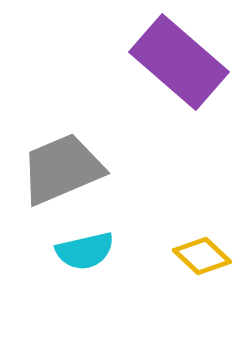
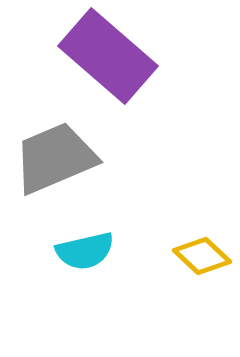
purple rectangle: moved 71 px left, 6 px up
gray trapezoid: moved 7 px left, 11 px up
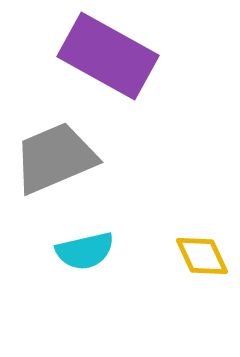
purple rectangle: rotated 12 degrees counterclockwise
yellow diamond: rotated 22 degrees clockwise
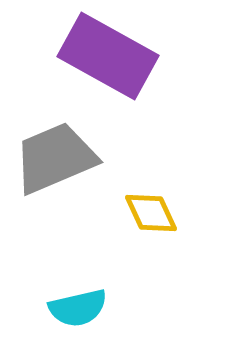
cyan semicircle: moved 7 px left, 57 px down
yellow diamond: moved 51 px left, 43 px up
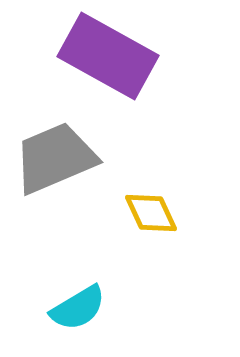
cyan semicircle: rotated 18 degrees counterclockwise
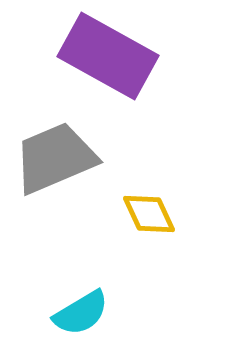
yellow diamond: moved 2 px left, 1 px down
cyan semicircle: moved 3 px right, 5 px down
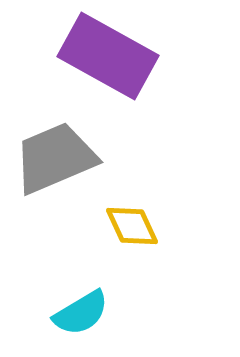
yellow diamond: moved 17 px left, 12 px down
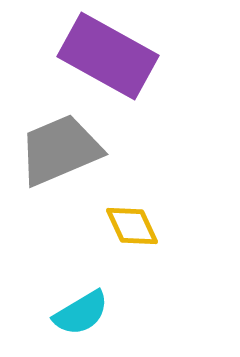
gray trapezoid: moved 5 px right, 8 px up
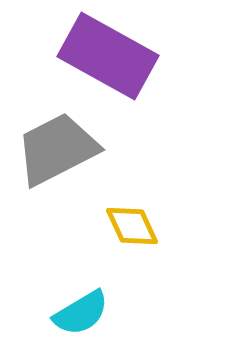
gray trapezoid: moved 3 px left, 1 px up; rotated 4 degrees counterclockwise
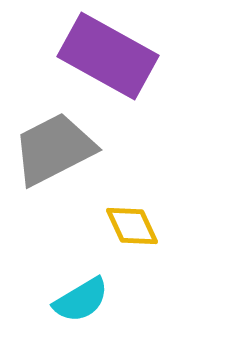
gray trapezoid: moved 3 px left
cyan semicircle: moved 13 px up
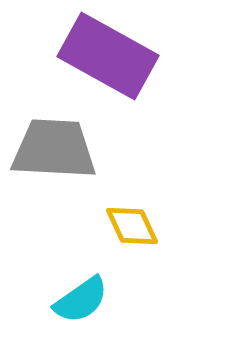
gray trapezoid: rotated 30 degrees clockwise
cyan semicircle: rotated 4 degrees counterclockwise
